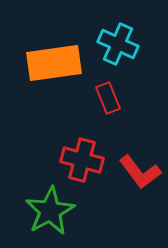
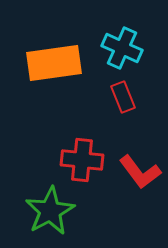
cyan cross: moved 4 px right, 4 px down
red rectangle: moved 15 px right, 1 px up
red cross: rotated 9 degrees counterclockwise
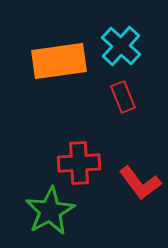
cyan cross: moved 1 px left, 2 px up; rotated 18 degrees clockwise
orange rectangle: moved 5 px right, 2 px up
red cross: moved 3 px left, 3 px down; rotated 9 degrees counterclockwise
red L-shape: moved 11 px down
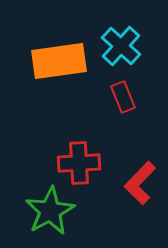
red L-shape: rotated 81 degrees clockwise
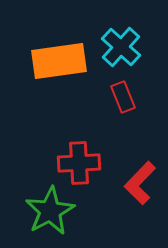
cyan cross: moved 1 px down
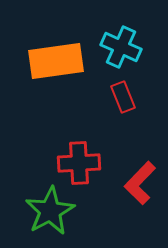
cyan cross: rotated 18 degrees counterclockwise
orange rectangle: moved 3 px left
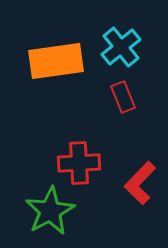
cyan cross: rotated 27 degrees clockwise
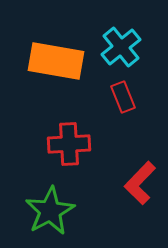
orange rectangle: rotated 18 degrees clockwise
red cross: moved 10 px left, 19 px up
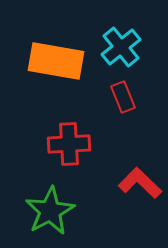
red L-shape: rotated 90 degrees clockwise
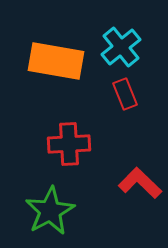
red rectangle: moved 2 px right, 3 px up
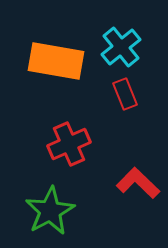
red cross: rotated 21 degrees counterclockwise
red L-shape: moved 2 px left
